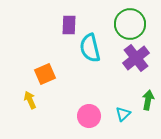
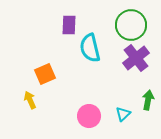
green circle: moved 1 px right, 1 px down
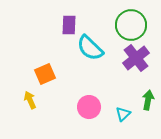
cyan semicircle: rotated 32 degrees counterclockwise
pink circle: moved 9 px up
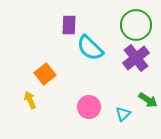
green circle: moved 5 px right
orange square: rotated 15 degrees counterclockwise
green arrow: rotated 114 degrees clockwise
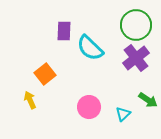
purple rectangle: moved 5 px left, 6 px down
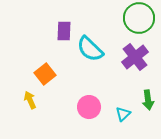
green circle: moved 3 px right, 7 px up
cyan semicircle: moved 1 px down
purple cross: moved 1 px left, 1 px up
green arrow: rotated 48 degrees clockwise
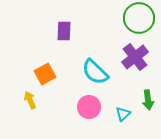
cyan semicircle: moved 5 px right, 23 px down
orange square: rotated 10 degrees clockwise
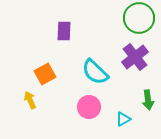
cyan triangle: moved 5 px down; rotated 14 degrees clockwise
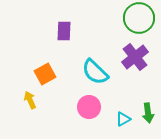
green arrow: moved 13 px down
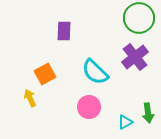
yellow arrow: moved 2 px up
cyan triangle: moved 2 px right, 3 px down
